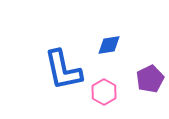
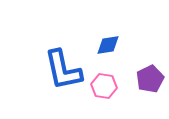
blue diamond: moved 1 px left
pink hexagon: moved 6 px up; rotated 20 degrees counterclockwise
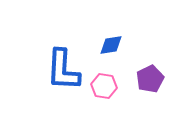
blue diamond: moved 3 px right
blue L-shape: rotated 15 degrees clockwise
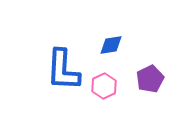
pink hexagon: rotated 25 degrees clockwise
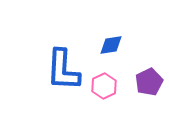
purple pentagon: moved 1 px left, 3 px down
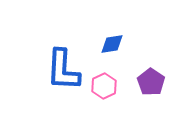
blue diamond: moved 1 px right, 1 px up
purple pentagon: moved 2 px right; rotated 12 degrees counterclockwise
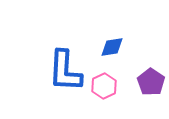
blue diamond: moved 3 px down
blue L-shape: moved 2 px right, 1 px down
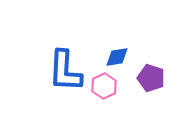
blue diamond: moved 5 px right, 10 px down
purple pentagon: moved 4 px up; rotated 16 degrees counterclockwise
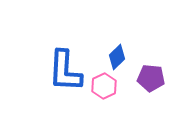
blue diamond: rotated 35 degrees counterclockwise
purple pentagon: rotated 12 degrees counterclockwise
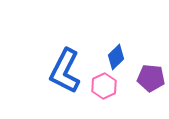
blue diamond: moved 1 px left
blue L-shape: rotated 24 degrees clockwise
